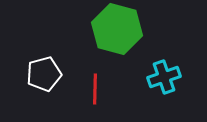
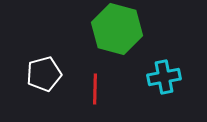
cyan cross: rotated 8 degrees clockwise
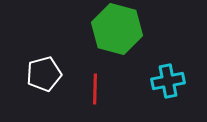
cyan cross: moved 4 px right, 4 px down
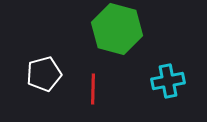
red line: moved 2 px left
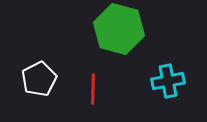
green hexagon: moved 2 px right
white pentagon: moved 5 px left, 5 px down; rotated 12 degrees counterclockwise
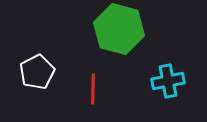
white pentagon: moved 2 px left, 7 px up
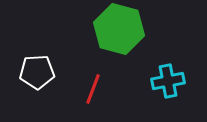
white pentagon: rotated 24 degrees clockwise
red line: rotated 20 degrees clockwise
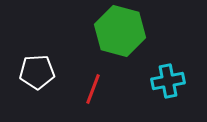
green hexagon: moved 1 px right, 2 px down
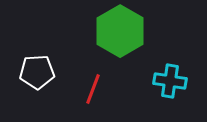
green hexagon: rotated 15 degrees clockwise
cyan cross: moved 2 px right; rotated 20 degrees clockwise
